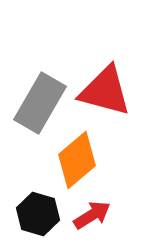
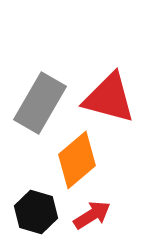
red triangle: moved 4 px right, 7 px down
black hexagon: moved 2 px left, 2 px up
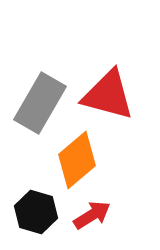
red triangle: moved 1 px left, 3 px up
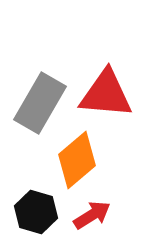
red triangle: moved 2 px left, 1 px up; rotated 10 degrees counterclockwise
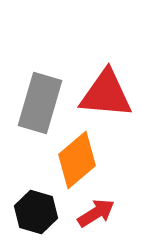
gray rectangle: rotated 14 degrees counterclockwise
red arrow: moved 4 px right, 2 px up
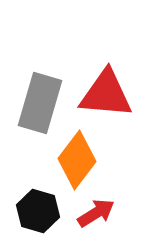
orange diamond: rotated 12 degrees counterclockwise
black hexagon: moved 2 px right, 1 px up
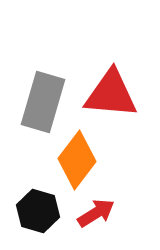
red triangle: moved 5 px right
gray rectangle: moved 3 px right, 1 px up
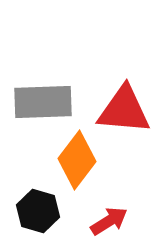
red triangle: moved 13 px right, 16 px down
gray rectangle: rotated 72 degrees clockwise
red arrow: moved 13 px right, 8 px down
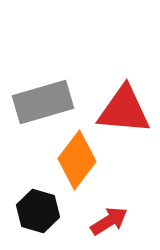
gray rectangle: rotated 14 degrees counterclockwise
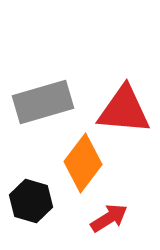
orange diamond: moved 6 px right, 3 px down
black hexagon: moved 7 px left, 10 px up
red arrow: moved 3 px up
